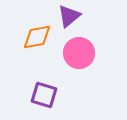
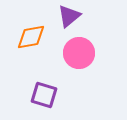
orange diamond: moved 6 px left
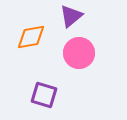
purple triangle: moved 2 px right
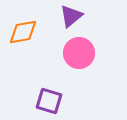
orange diamond: moved 8 px left, 5 px up
purple square: moved 5 px right, 6 px down
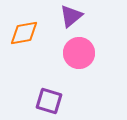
orange diamond: moved 1 px right, 1 px down
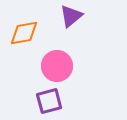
pink circle: moved 22 px left, 13 px down
purple square: rotated 32 degrees counterclockwise
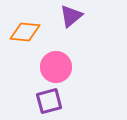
orange diamond: moved 1 px right, 1 px up; rotated 16 degrees clockwise
pink circle: moved 1 px left, 1 px down
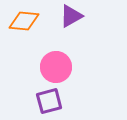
purple triangle: rotated 10 degrees clockwise
orange diamond: moved 1 px left, 11 px up
